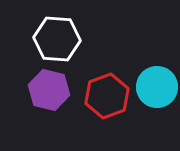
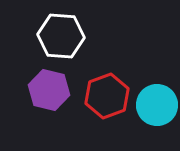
white hexagon: moved 4 px right, 3 px up
cyan circle: moved 18 px down
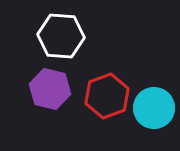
purple hexagon: moved 1 px right, 1 px up
cyan circle: moved 3 px left, 3 px down
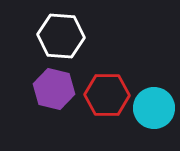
purple hexagon: moved 4 px right
red hexagon: moved 1 px up; rotated 21 degrees clockwise
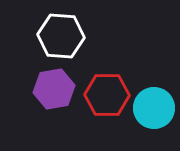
purple hexagon: rotated 24 degrees counterclockwise
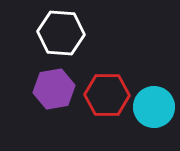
white hexagon: moved 3 px up
cyan circle: moved 1 px up
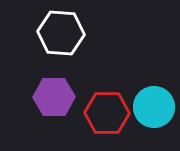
purple hexagon: moved 8 px down; rotated 9 degrees clockwise
red hexagon: moved 18 px down
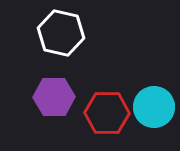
white hexagon: rotated 9 degrees clockwise
